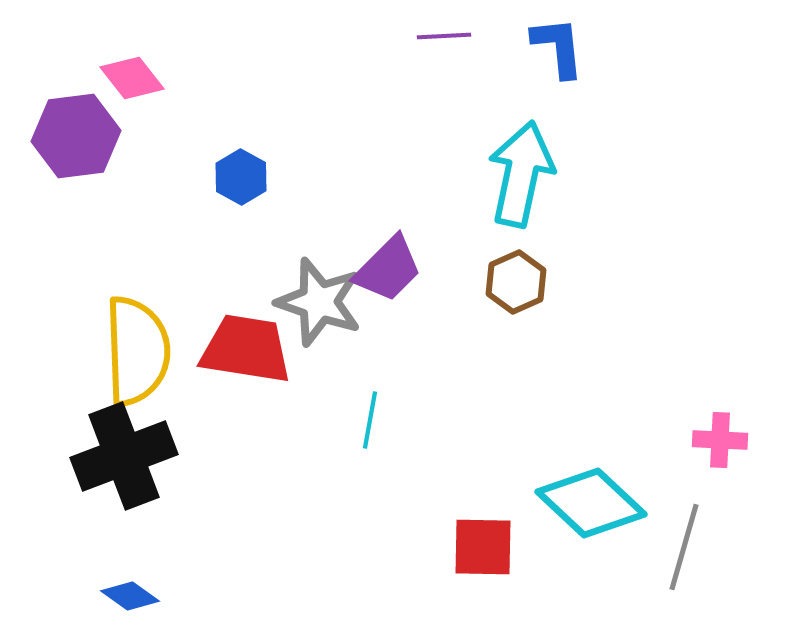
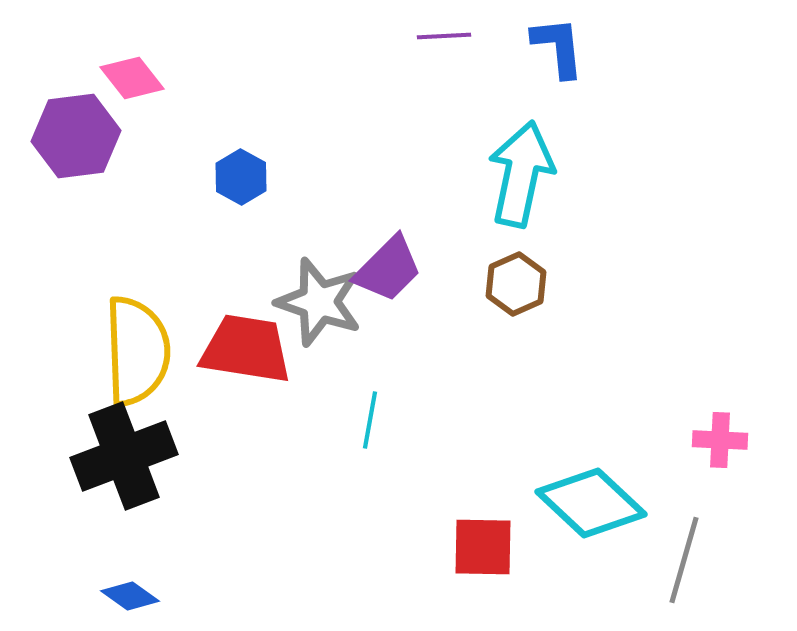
brown hexagon: moved 2 px down
gray line: moved 13 px down
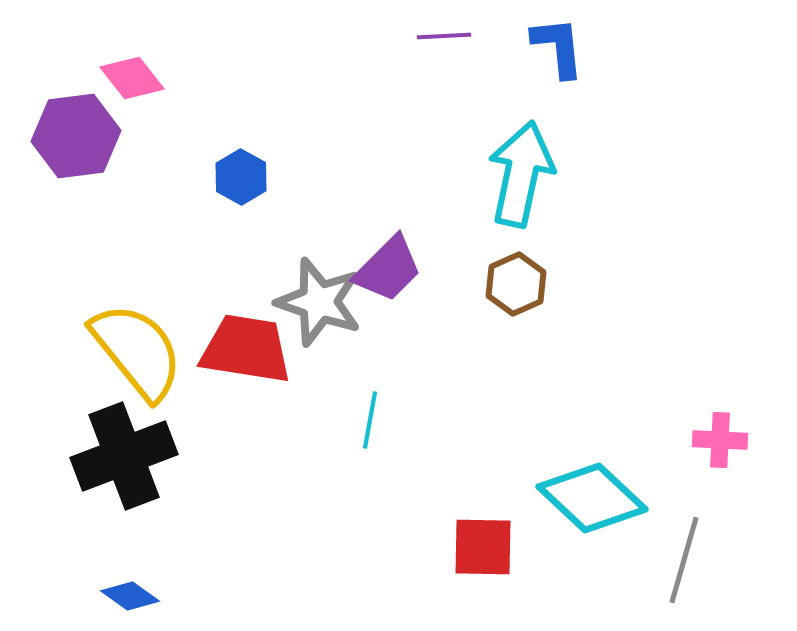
yellow semicircle: rotated 37 degrees counterclockwise
cyan diamond: moved 1 px right, 5 px up
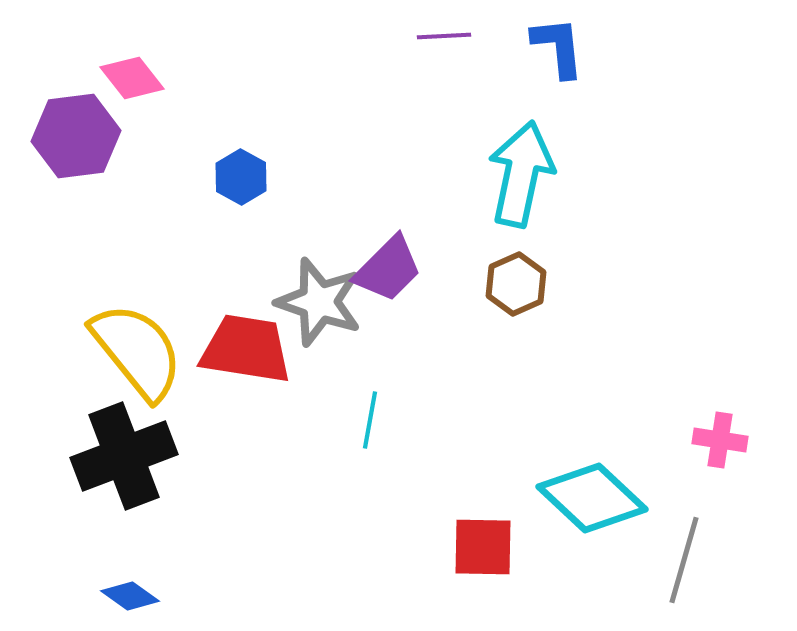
pink cross: rotated 6 degrees clockwise
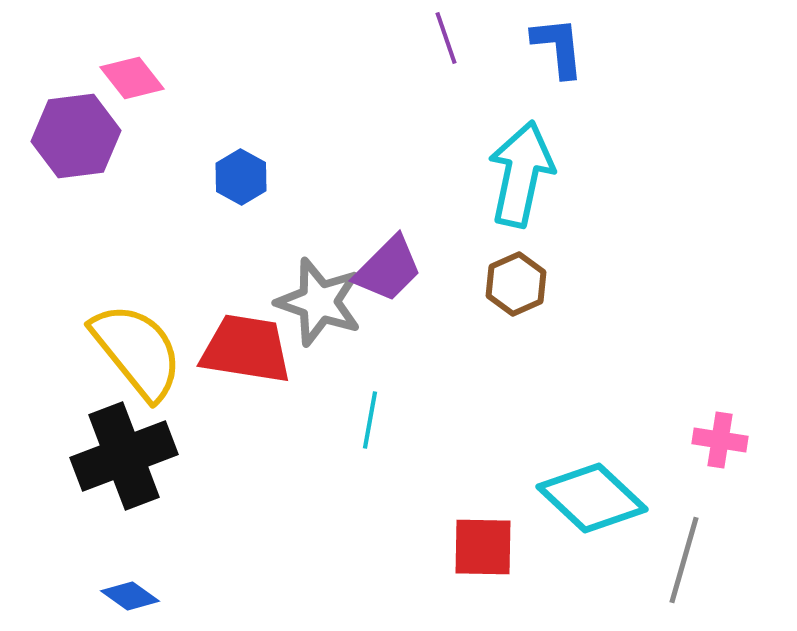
purple line: moved 2 px right, 2 px down; rotated 74 degrees clockwise
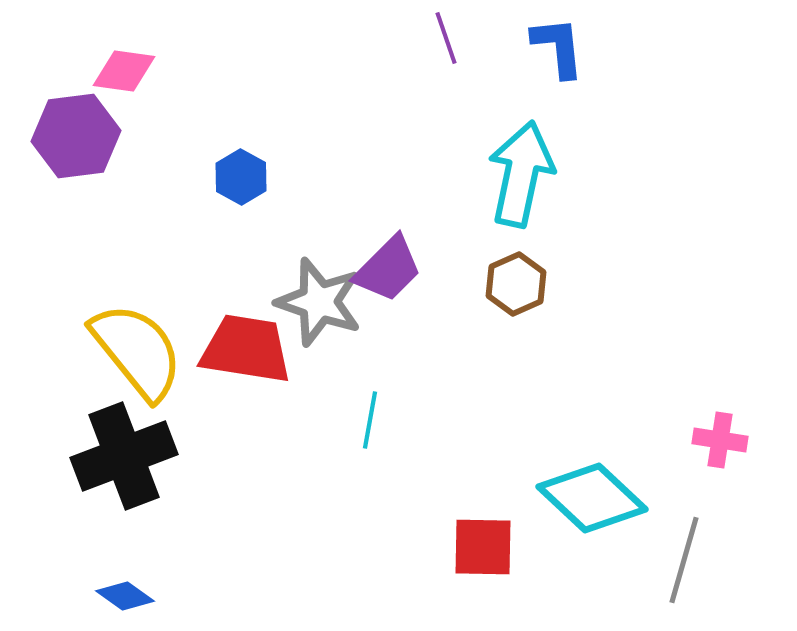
pink diamond: moved 8 px left, 7 px up; rotated 44 degrees counterclockwise
blue diamond: moved 5 px left
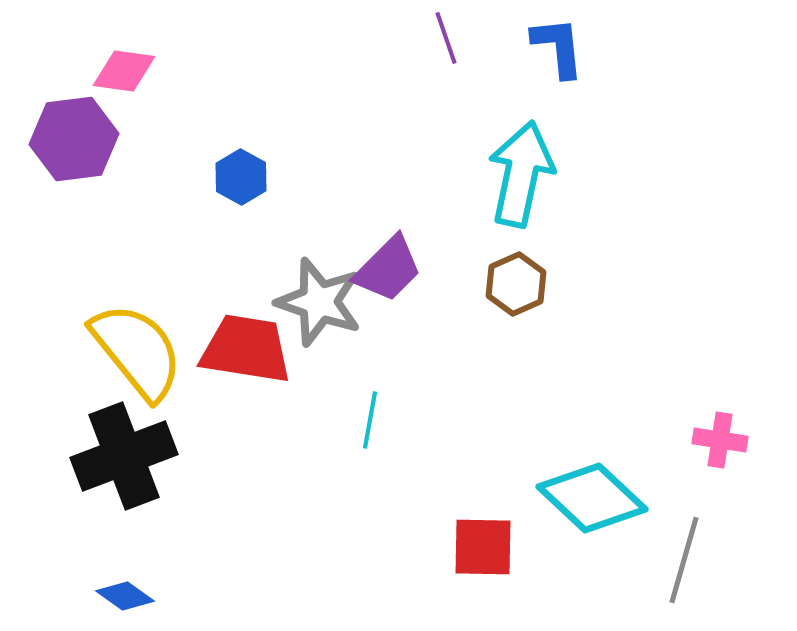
purple hexagon: moved 2 px left, 3 px down
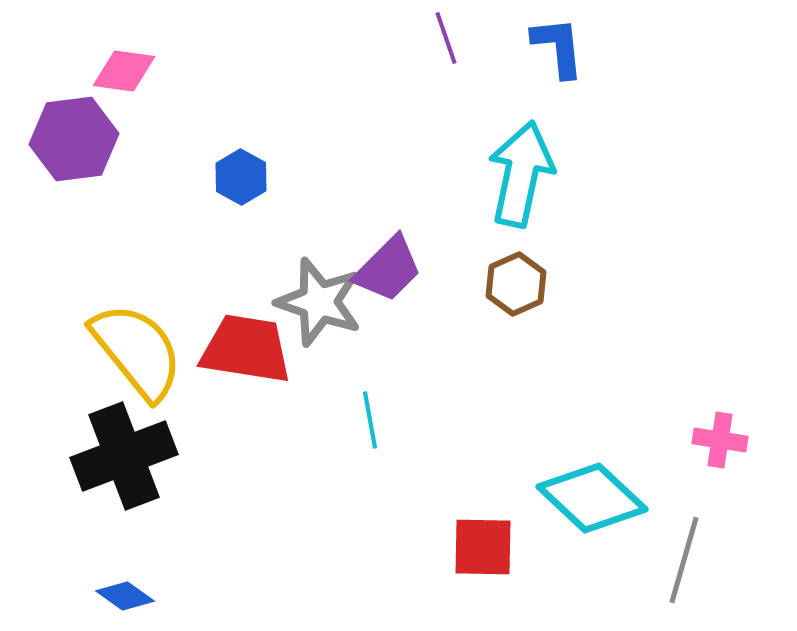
cyan line: rotated 20 degrees counterclockwise
